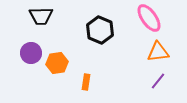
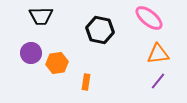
pink ellipse: rotated 16 degrees counterclockwise
black hexagon: rotated 12 degrees counterclockwise
orange triangle: moved 2 px down
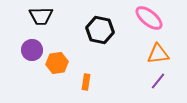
purple circle: moved 1 px right, 3 px up
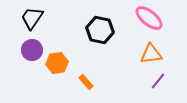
black trapezoid: moved 9 px left, 2 px down; rotated 125 degrees clockwise
orange triangle: moved 7 px left
orange rectangle: rotated 49 degrees counterclockwise
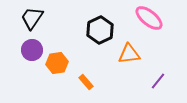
black hexagon: rotated 24 degrees clockwise
orange triangle: moved 22 px left
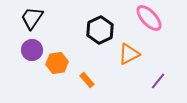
pink ellipse: rotated 8 degrees clockwise
orange triangle: rotated 20 degrees counterclockwise
orange rectangle: moved 1 px right, 2 px up
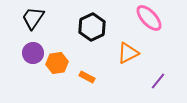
black trapezoid: moved 1 px right
black hexagon: moved 8 px left, 3 px up
purple circle: moved 1 px right, 3 px down
orange triangle: moved 1 px left, 1 px up
orange rectangle: moved 3 px up; rotated 21 degrees counterclockwise
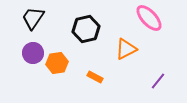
black hexagon: moved 6 px left, 2 px down; rotated 12 degrees clockwise
orange triangle: moved 2 px left, 4 px up
orange rectangle: moved 8 px right
